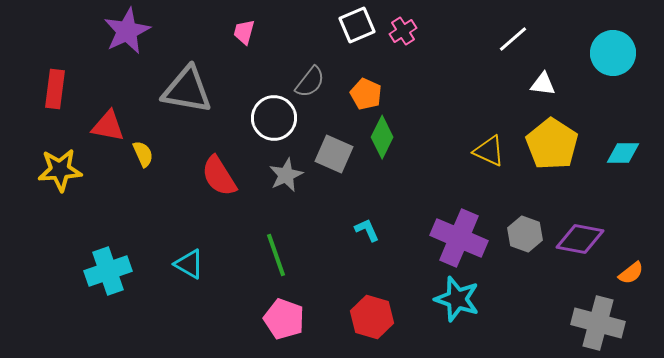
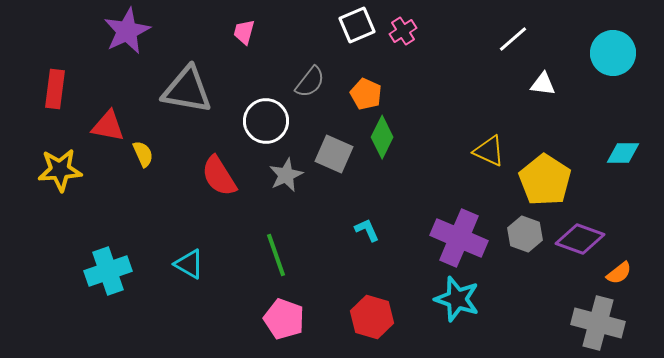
white circle: moved 8 px left, 3 px down
yellow pentagon: moved 7 px left, 36 px down
purple diamond: rotated 9 degrees clockwise
orange semicircle: moved 12 px left
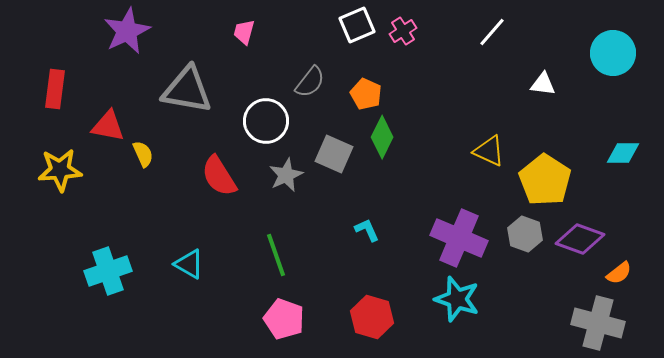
white line: moved 21 px left, 7 px up; rotated 8 degrees counterclockwise
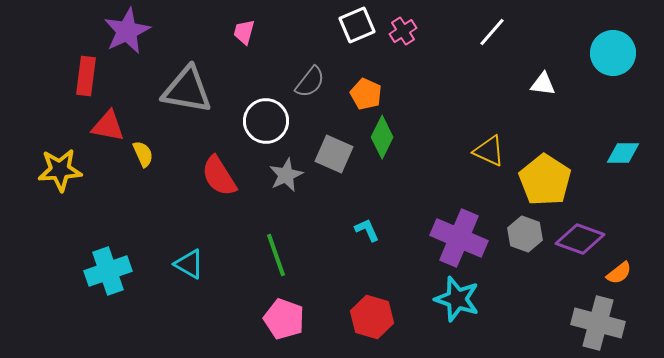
red rectangle: moved 31 px right, 13 px up
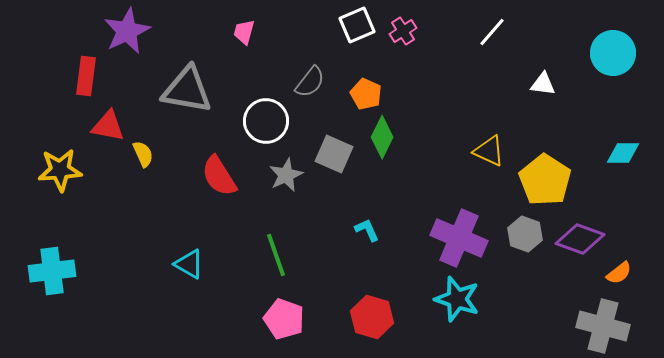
cyan cross: moved 56 px left; rotated 12 degrees clockwise
gray cross: moved 5 px right, 3 px down
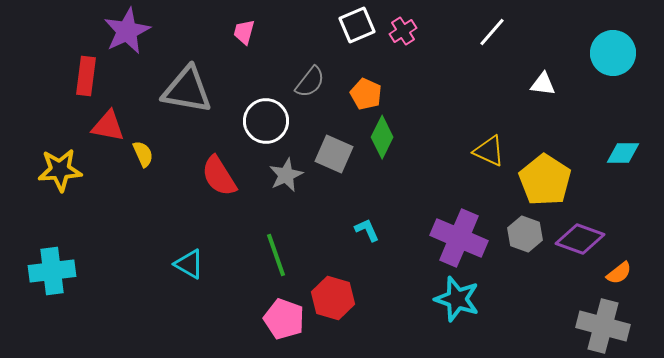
red hexagon: moved 39 px left, 19 px up
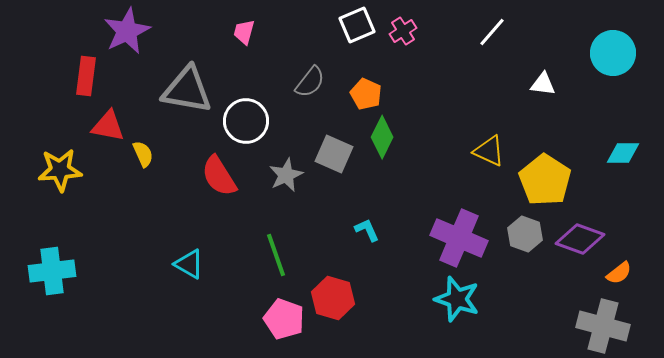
white circle: moved 20 px left
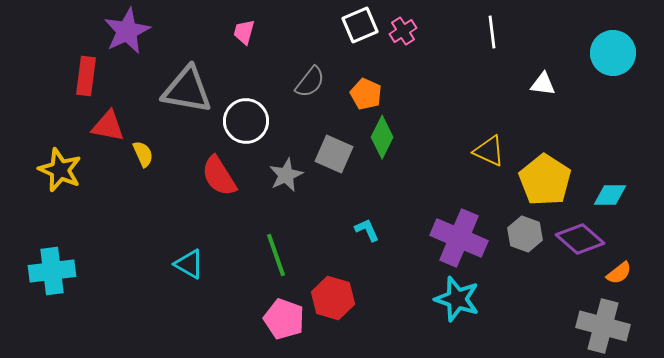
white square: moved 3 px right
white line: rotated 48 degrees counterclockwise
cyan diamond: moved 13 px left, 42 px down
yellow star: rotated 27 degrees clockwise
purple diamond: rotated 21 degrees clockwise
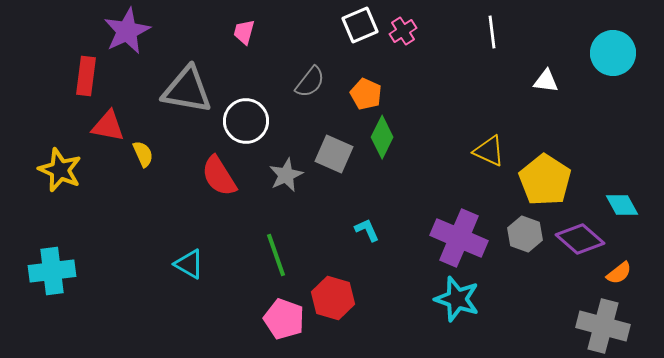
white triangle: moved 3 px right, 3 px up
cyan diamond: moved 12 px right, 10 px down; rotated 60 degrees clockwise
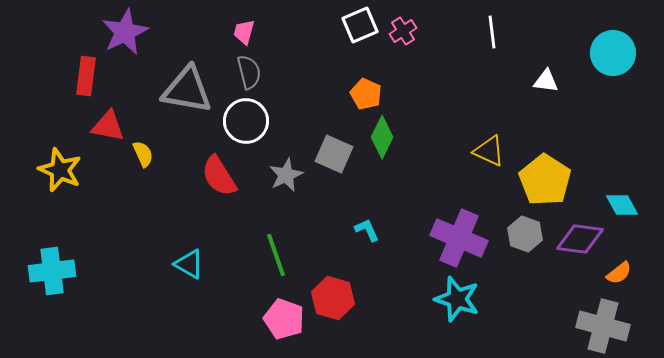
purple star: moved 2 px left, 1 px down
gray semicircle: moved 61 px left, 10 px up; rotated 52 degrees counterclockwise
purple diamond: rotated 33 degrees counterclockwise
